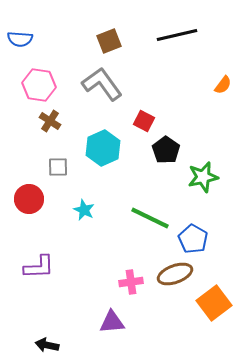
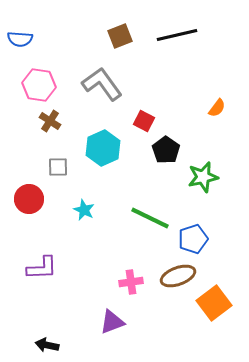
brown square: moved 11 px right, 5 px up
orange semicircle: moved 6 px left, 23 px down
blue pentagon: rotated 24 degrees clockwise
purple L-shape: moved 3 px right, 1 px down
brown ellipse: moved 3 px right, 2 px down
purple triangle: rotated 16 degrees counterclockwise
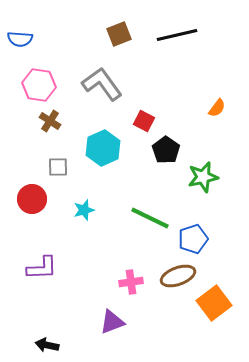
brown square: moved 1 px left, 2 px up
red circle: moved 3 px right
cyan star: rotated 30 degrees clockwise
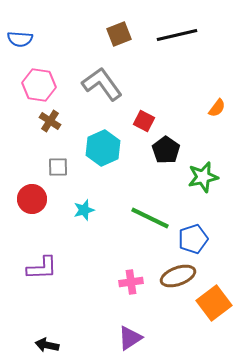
purple triangle: moved 18 px right, 16 px down; rotated 12 degrees counterclockwise
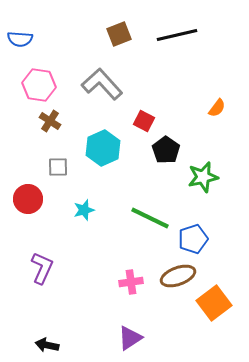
gray L-shape: rotated 6 degrees counterclockwise
red circle: moved 4 px left
purple L-shape: rotated 64 degrees counterclockwise
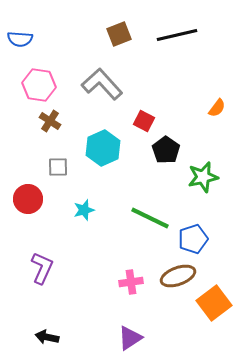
black arrow: moved 8 px up
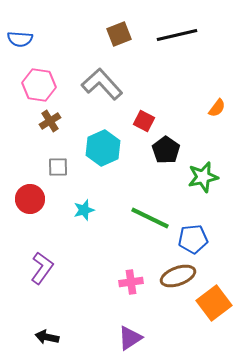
brown cross: rotated 25 degrees clockwise
red circle: moved 2 px right
blue pentagon: rotated 12 degrees clockwise
purple L-shape: rotated 12 degrees clockwise
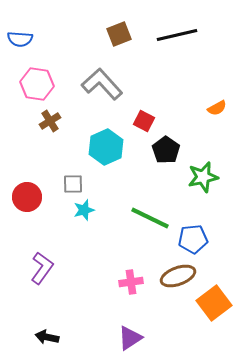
pink hexagon: moved 2 px left, 1 px up
orange semicircle: rotated 24 degrees clockwise
cyan hexagon: moved 3 px right, 1 px up
gray square: moved 15 px right, 17 px down
red circle: moved 3 px left, 2 px up
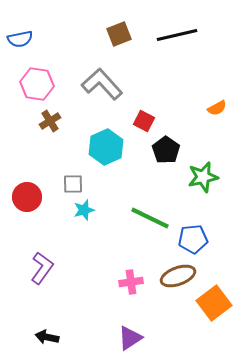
blue semicircle: rotated 15 degrees counterclockwise
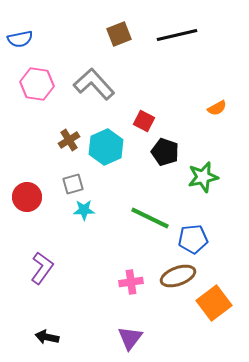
gray L-shape: moved 8 px left
brown cross: moved 19 px right, 19 px down
black pentagon: moved 1 px left, 2 px down; rotated 16 degrees counterclockwise
gray square: rotated 15 degrees counterclockwise
cyan star: rotated 15 degrees clockwise
purple triangle: rotated 20 degrees counterclockwise
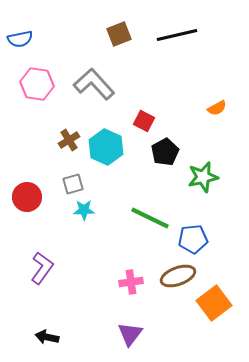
cyan hexagon: rotated 12 degrees counterclockwise
black pentagon: rotated 24 degrees clockwise
purple triangle: moved 4 px up
